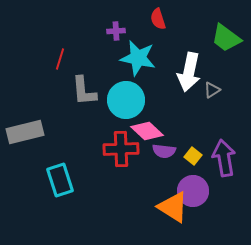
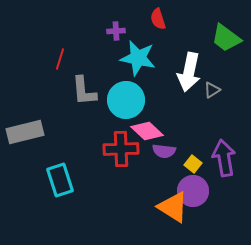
yellow square: moved 8 px down
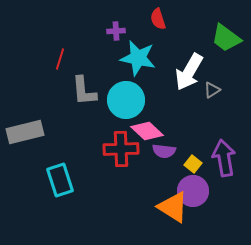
white arrow: rotated 18 degrees clockwise
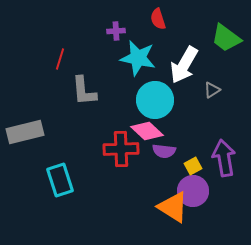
white arrow: moved 5 px left, 7 px up
cyan circle: moved 29 px right
yellow square: moved 2 px down; rotated 24 degrees clockwise
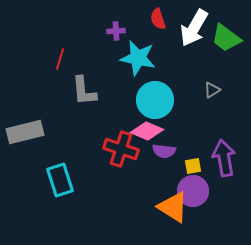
white arrow: moved 10 px right, 37 px up
pink diamond: rotated 20 degrees counterclockwise
red cross: rotated 20 degrees clockwise
yellow square: rotated 18 degrees clockwise
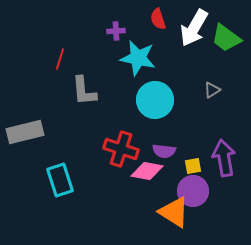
pink diamond: moved 40 px down; rotated 12 degrees counterclockwise
orange triangle: moved 1 px right, 5 px down
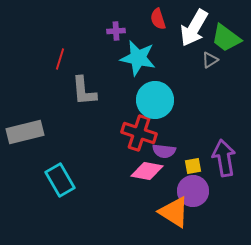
gray triangle: moved 2 px left, 30 px up
red cross: moved 18 px right, 16 px up
cyan rectangle: rotated 12 degrees counterclockwise
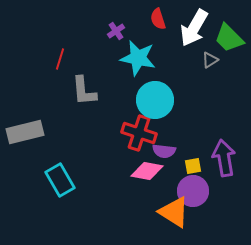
purple cross: rotated 30 degrees counterclockwise
green trapezoid: moved 3 px right; rotated 8 degrees clockwise
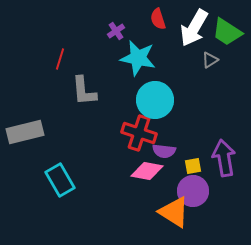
green trapezoid: moved 2 px left, 6 px up; rotated 12 degrees counterclockwise
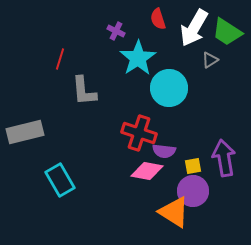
purple cross: rotated 30 degrees counterclockwise
cyan star: rotated 27 degrees clockwise
cyan circle: moved 14 px right, 12 px up
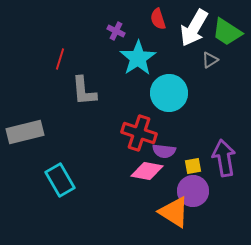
cyan circle: moved 5 px down
